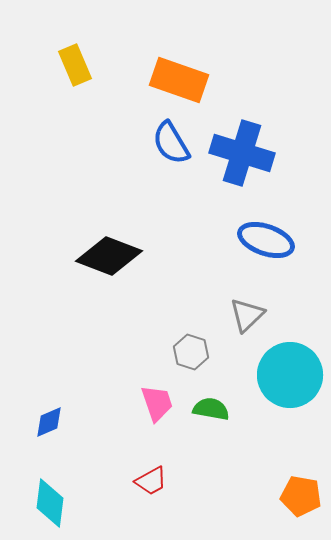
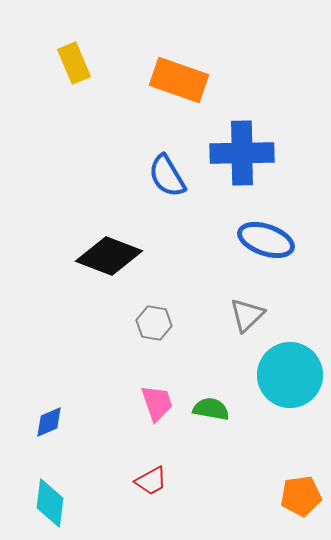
yellow rectangle: moved 1 px left, 2 px up
blue semicircle: moved 4 px left, 33 px down
blue cross: rotated 18 degrees counterclockwise
gray hexagon: moved 37 px left, 29 px up; rotated 8 degrees counterclockwise
orange pentagon: rotated 18 degrees counterclockwise
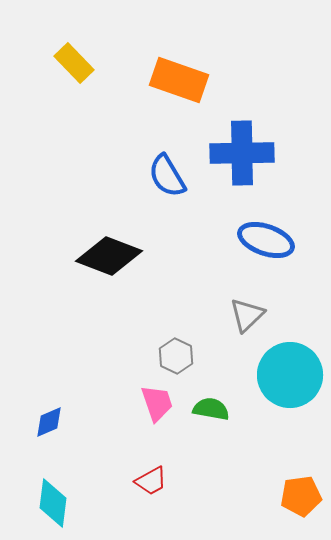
yellow rectangle: rotated 21 degrees counterclockwise
gray hexagon: moved 22 px right, 33 px down; rotated 16 degrees clockwise
cyan diamond: moved 3 px right
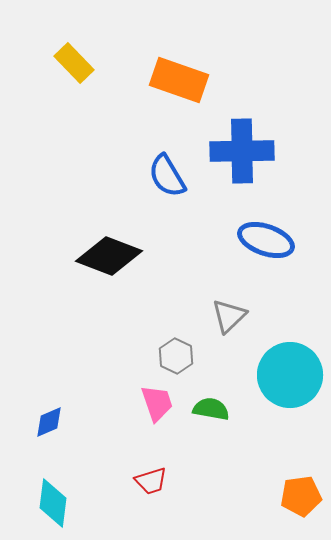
blue cross: moved 2 px up
gray triangle: moved 18 px left, 1 px down
red trapezoid: rotated 12 degrees clockwise
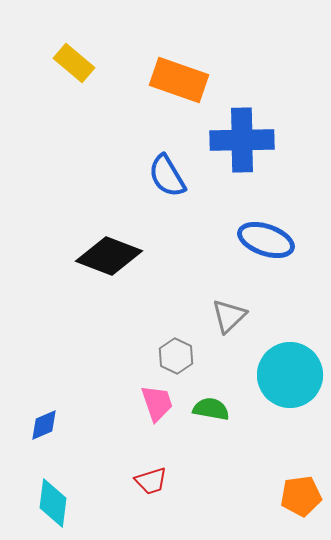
yellow rectangle: rotated 6 degrees counterclockwise
blue cross: moved 11 px up
blue diamond: moved 5 px left, 3 px down
